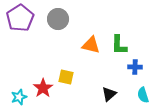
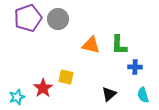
purple pentagon: moved 8 px right; rotated 12 degrees clockwise
cyan star: moved 2 px left
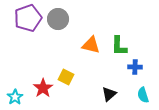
green L-shape: moved 1 px down
yellow square: rotated 14 degrees clockwise
cyan star: moved 2 px left; rotated 14 degrees counterclockwise
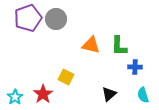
gray circle: moved 2 px left
red star: moved 6 px down
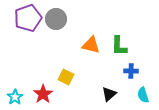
blue cross: moved 4 px left, 4 px down
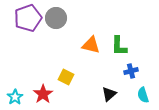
gray circle: moved 1 px up
blue cross: rotated 16 degrees counterclockwise
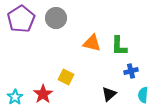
purple pentagon: moved 7 px left, 1 px down; rotated 12 degrees counterclockwise
orange triangle: moved 1 px right, 2 px up
cyan semicircle: rotated 21 degrees clockwise
